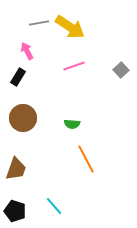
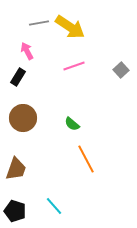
green semicircle: rotated 35 degrees clockwise
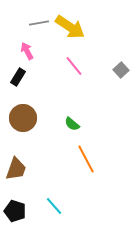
pink line: rotated 70 degrees clockwise
